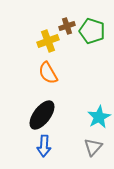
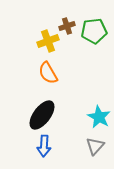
green pentagon: moved 2 px right; rotated 25 degrees counterclockwise
cyan star: rotated 15 degrees counterclockwise
gray triangle: moved 2 px right, 1 px up
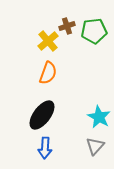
yellow cross: rotated 20 degrees counterclockwise
orange semicircle: rotated 130 degrees counterclockwise
blue arrow: moved 1 px right, 2 px down
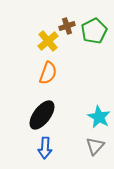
green pentagon: rotated 20 degrees counterclockwise
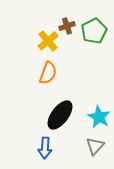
black ellipse: moved 18 px right
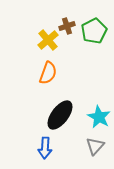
yellow cross: moved 1 px up
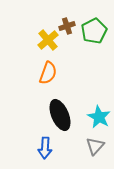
black ellipse: rotated 60 degrees counterclockwise
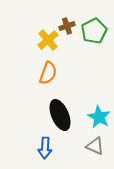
gray triangle: rotated 48 degrees counterclockwise
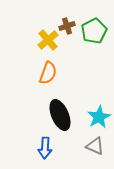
cyan star: rotated 15 degrees clockwise
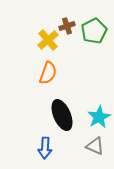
black ellipse: moved 2 px right
